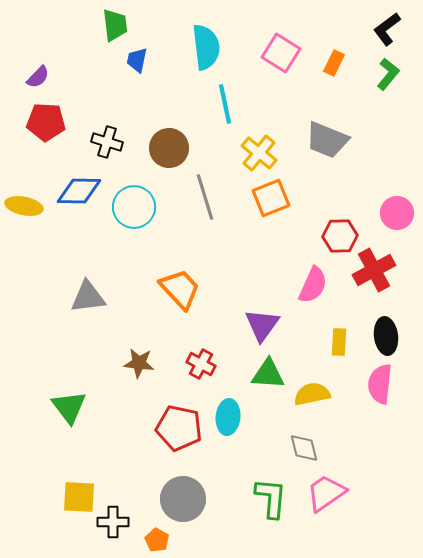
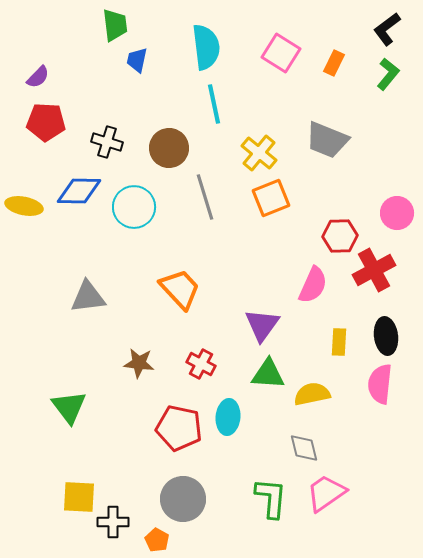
cyan line at (225, 104): moved 11 px left
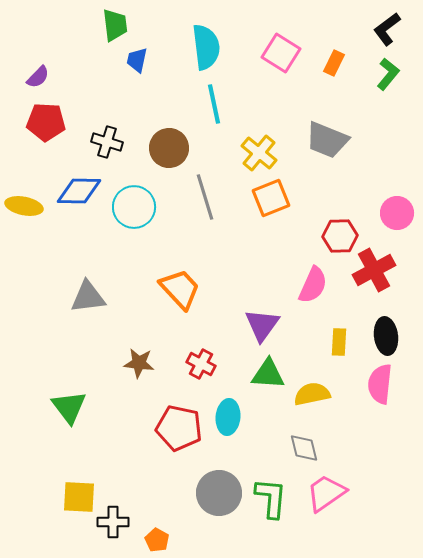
gray circle at (183, 499): moved 36 px right, 6 px up
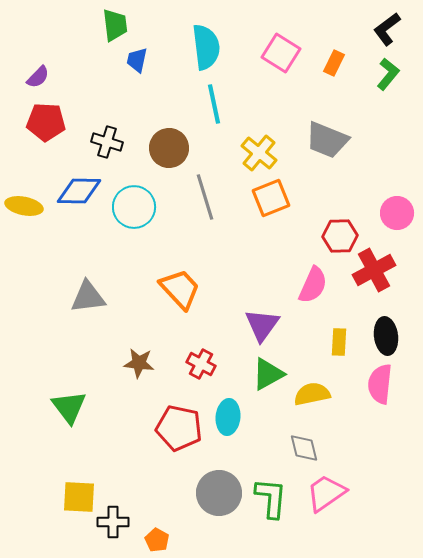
green triangle at (268, 374): rotated 33 degrees counterclockwise
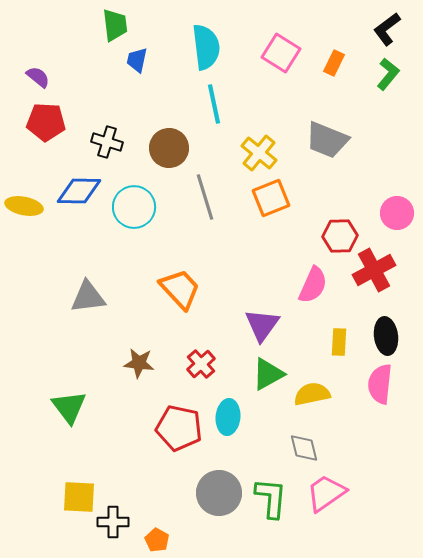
purple semicircle at (38, 77): rotated 95 degrees counterclockwise
red cross at (201, 364): rotated 20 degrees clockwise
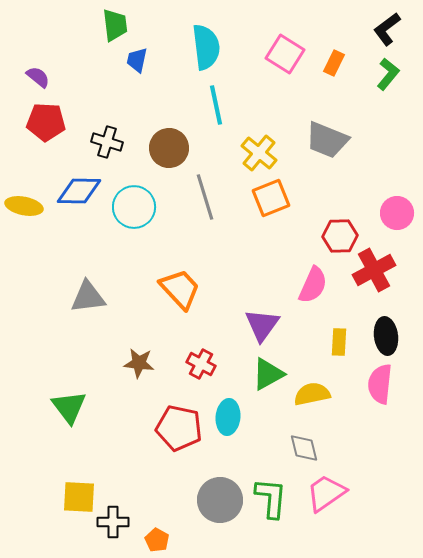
pink square at (281, 53): moved 4 px right, 1 px down
cyan line at (214, 104): moved 2 px right, 1 px down
red cross at (201, 364): rotated 20 degrees counterclockwise
gray circle at (219, 493): moved 1 px right, 7 px down
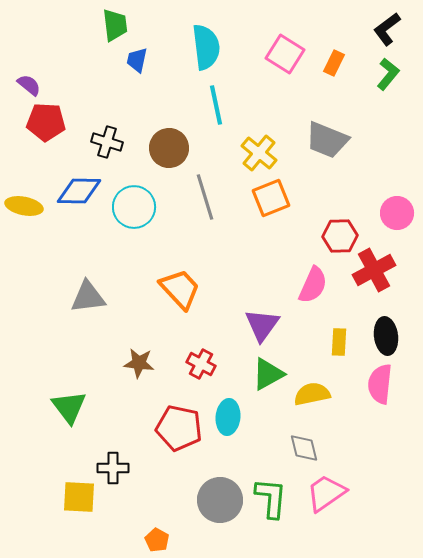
purple semicircle at (38, 77): moved 9 px left, 8 px down
black cross at (113, 522): moved 54 px up
